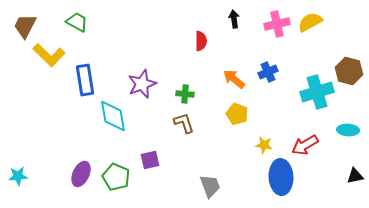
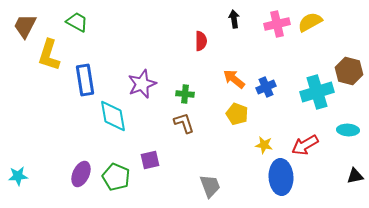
yellow L-shape: rotated 64 degrees clockwise
blue cross: moved 2 px left, 15 px down
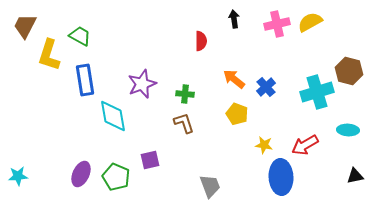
green trapezoid: moved 3 px right, 14 px down
blue cross: rotated 18 degrees counterclockwise
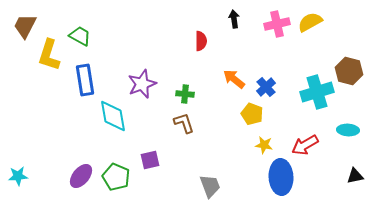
yellow pentagon: moved 15 px right
purple ellipse: moved 2 px down; rotated 15 degrees clockwise
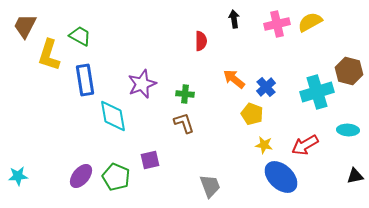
blue ellipse: rotated 44 degrees counterclockwise
